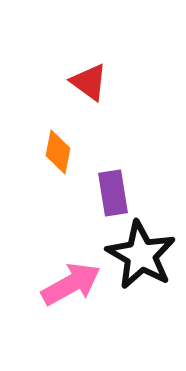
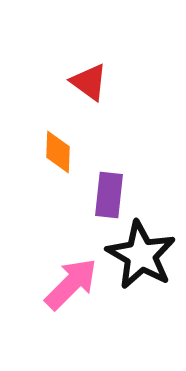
orange diamond: rotated 9 degrees counterclockwise
purple rectangle: moved 4 px left, 2 px down; rotated 15 degrees clockwise
pink arrow: rotated 16 degrees counterclockwise
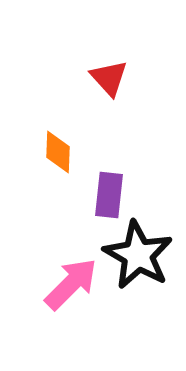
red triangle: moved 20 px right, 4 px up; rotated 12 degrees clockwise
black star: moved 3 px left
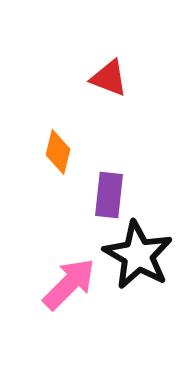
red triangle: rotated 27 degrees counterclockwise
orange diamond: rotated 12 degrees clockwise
pink arrow: moved 2 px left
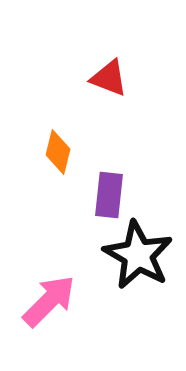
pink arrow: moved 20 px left, 17 px down
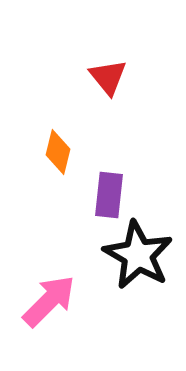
red triangle: moved 1 px left, 1 px up; rotated 30 degrees clockwise
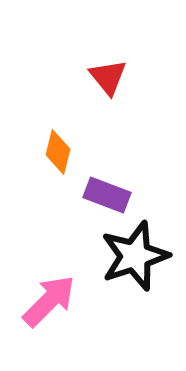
purple rectangle: moved 2 px left; rotated 75 degrees counterclockwise
black star: moved 3 px left, 1 px down; rotated 24 degrees clockwise
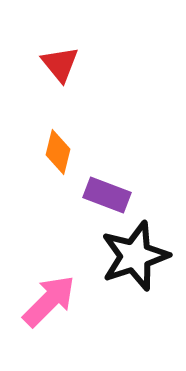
red triangle: moved 48 px left, 13 px up
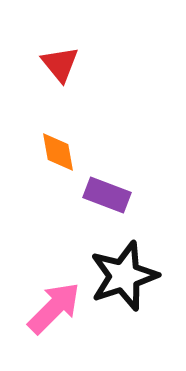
orange diamond: rotated 24 degrees counterclockwise
black star: moved 11 px left, 20 px down
pink arrow: moved 5 px right, 7 px down
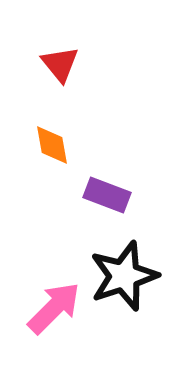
orange diamond: moved 6 px left, 7 px up
